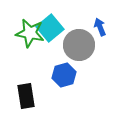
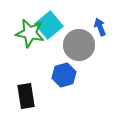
cyan square: moved 1 px left, 3 px up
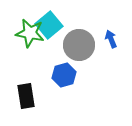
blue arrow: moved 11 px right, 12 px down
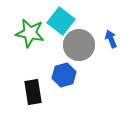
cyan square: moved 12 px right, 4 px up; rotated 12 degrees counterclockwise
black rectangle: moved 7 px right, 4 px up
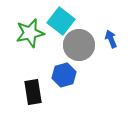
green star: rotated 24 degrees counterclockwise
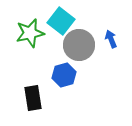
black rectangle: moved 6 px down
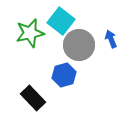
black rectangle: rotated 35 degrees counterclockwise
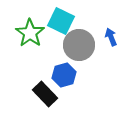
cyan square: rotated 12 degrees counterclockwise
green star: rotated 24 degrees counterclockwise
blue arrow: moved 2 px up
black rectangle: moved 12 px right, 4 px up
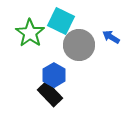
blue arrow: rotated 36 degrees counterclockwise
blue hexagon: moved 10 px left; rotated 15 degrees counterclockwise
black rectangle: moved 5 px right
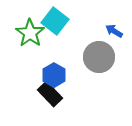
cyan square: moved 6 px left; rotated 12 degrees clockwise
blue arrow: moved 3 px right, 6 px up
gray circle: moved 20 px right, 12 px down
